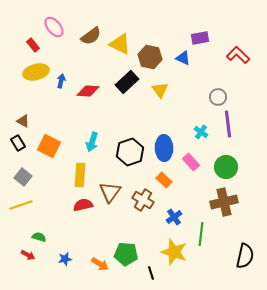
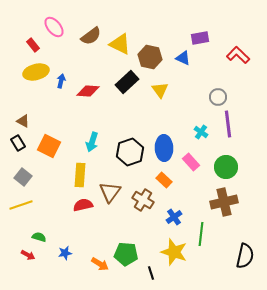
blue star at (65, 259): moved 6 px up
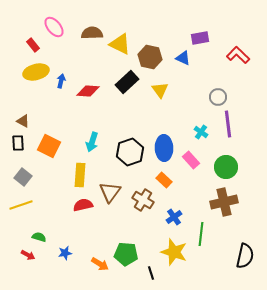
brown semicircle at (91, 36): moved 1 px right, 3 px up; rotated 145 degrees counterclockwise
black rectangle at (18, 143): rotated 28 degrees clockwise
pink rectangle at (191, 162): moved 2 px up
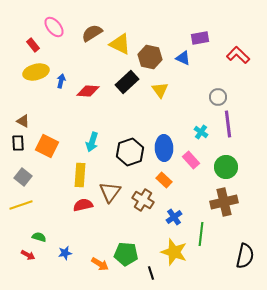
brown semicircle at (92, 33): rotated 30 degrees counterclockwise
orange square at (49, 146): moved 2 px left
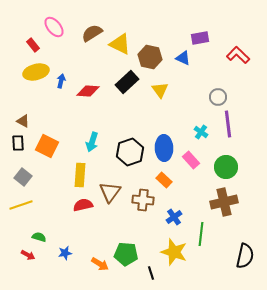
brown cross at (143, 200): rotated 25 degrees counterclockwise
